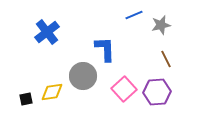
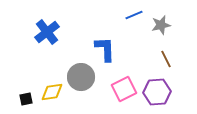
gray circle: moved 2 px left, 1 px down
pink square: rotated 15 degrees clockwise
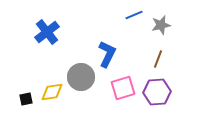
blue L-shape: moved 2 px right, 5 px down; rotated 28 degrees clockwise
brown line: moved 8 px left; rotated 48 degrees clockwise
pink square: moved 1 px left, 1 px up; rotated 10 degrees clockwise
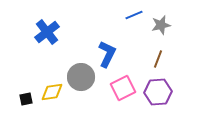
pink square: rotated 10 degrees counterclockwise
purple hexagon: moved 1 px right
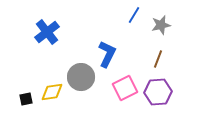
blue line: rotated 36 degrees counterclockwise
pink square: moved 2 px right
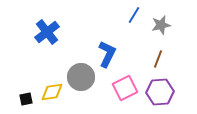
purple hexagon: moved 2 px right
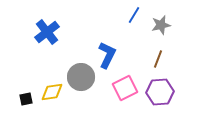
blue L-shape: moved 1 px down
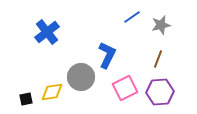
blue line: moved 2 px left, 2 px down; rotated 24 degrees clockwise
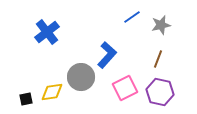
blue L-shape: rotated 16 degrees clockwise
purple hexagon: rotated 16 degrees clockwise
